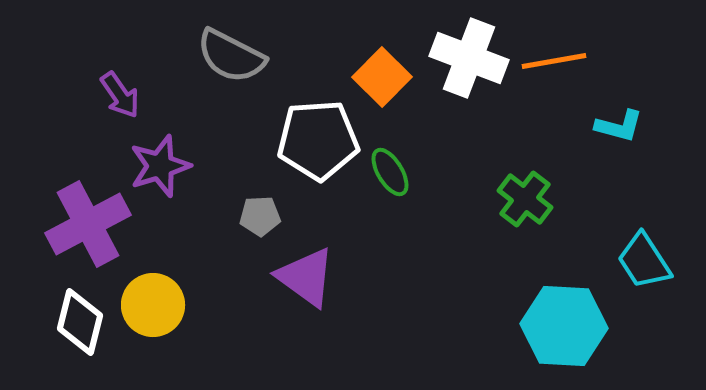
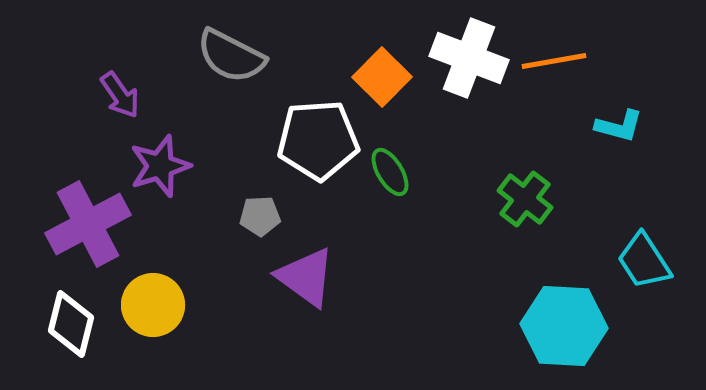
white diamond: moved 9 px left, 2 px down
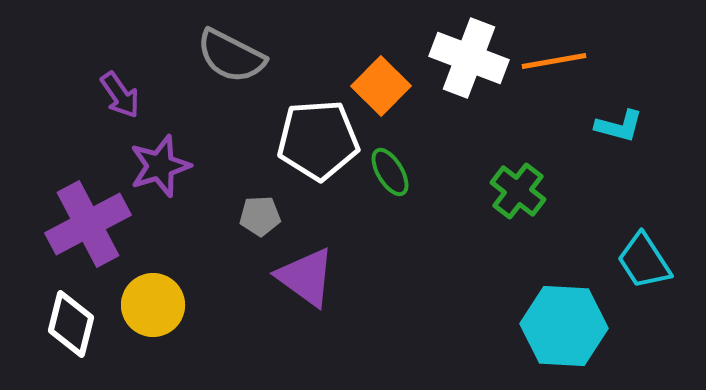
orange square: moved 1 px left, 9 px down
green cross: moved 7 px left, 8 px up
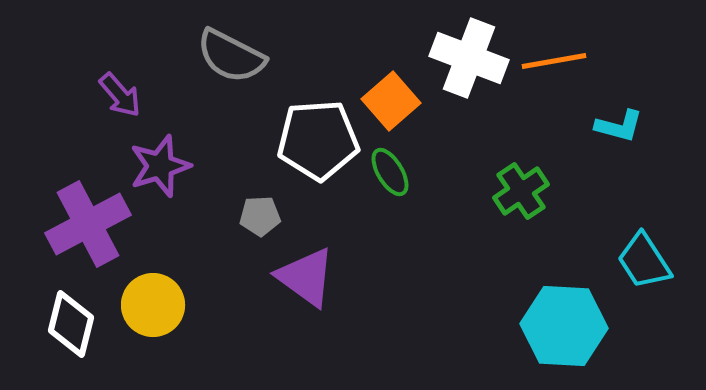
orange square: moved 10 px right, 15 px down; rotated 4 degrees clockwise
purple arrow: rotated 6 degrees counterclockwise
green cross: moved 3 px right; rotated 18 degrees clockwise
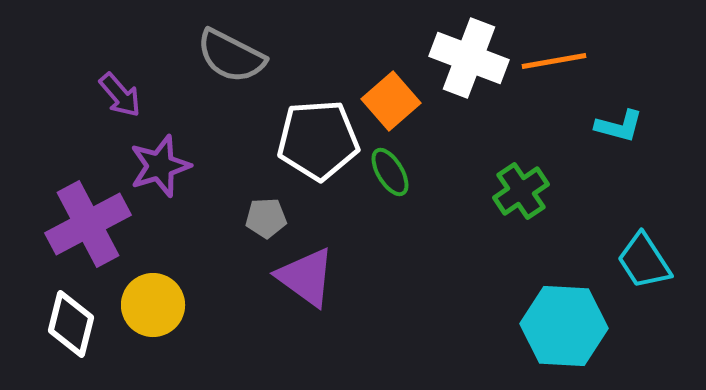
gray pentagon: moved 6 px right, 2 px down
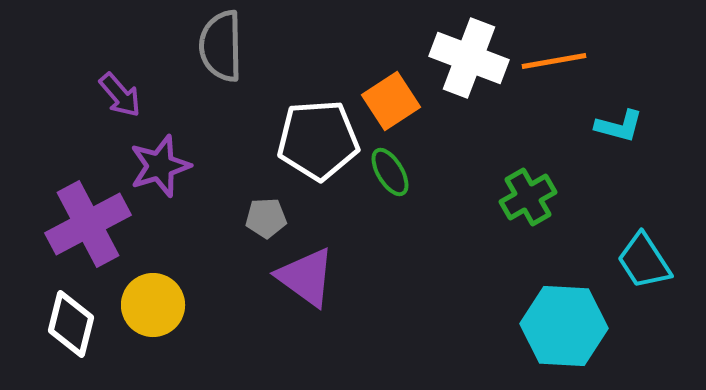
gray semicircle: moved 10 px left, 10 px up; rotated 62 degrees clockwise
orange square: rotated 8 degrees clockwise
green cross: moved 7 px right, 6 px down; rotated 4 degrees clockwise
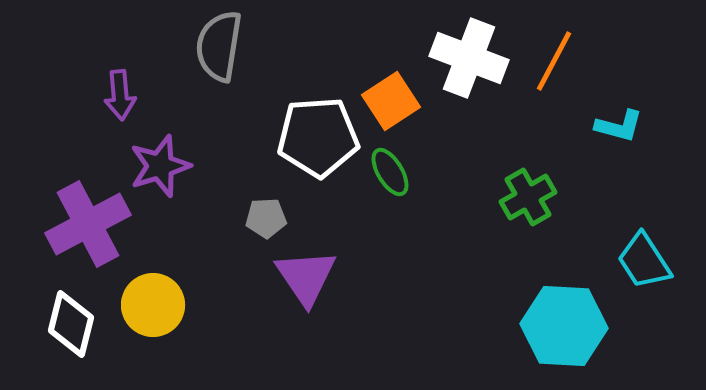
gray semicircle: moved 2 px left; rotated 10 degrees clockwise
orange line: rotated 52 degrees counterclockwise
purple arrow: rotated 36 degrees clockwise
white pentagon: moved 3 px up
purple triangle: rotated 20 degrees clockwise
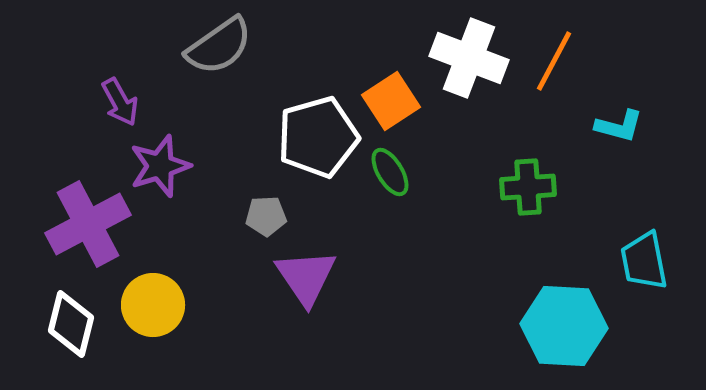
gray semicircle: rotated 134 degrees counterclockwise
purple arrow: moved 7 px down; rotated 24 degrees counterclockwise
white pentagon: rotated 12 degrees counterclockwise
green cross: moved 10 px up; rotated 26 degrees clockwise
gray pentagon: moved 2 px up
cyan trapezoid: rotated 22 degrees clockwise
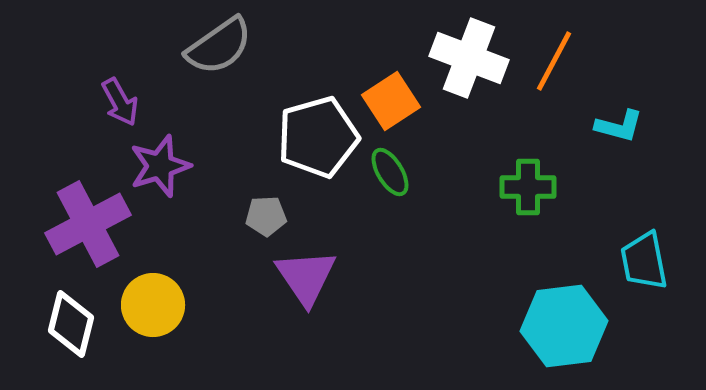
green cross: rotated 4 degrees clockwise
cyan hexagon: rotated 10 degrees counterclockwise
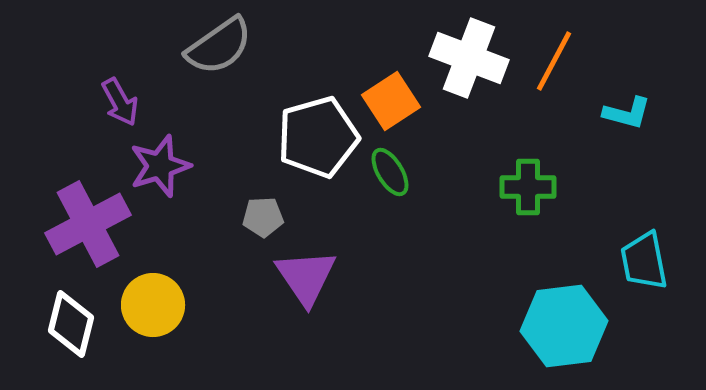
cyan L-shape: moved 8 px right, 13 px up
gray pentagon: moved 3 px left, 1 px down
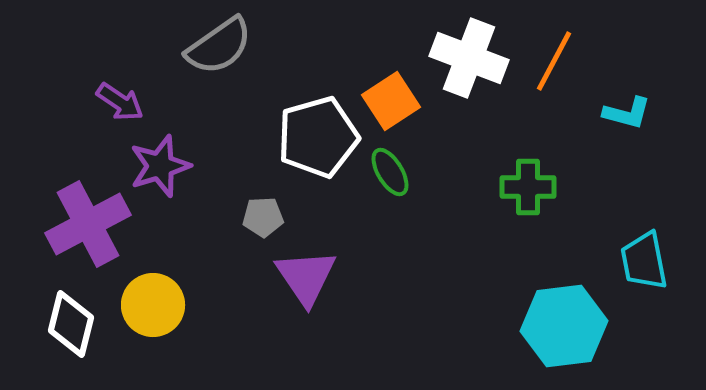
purple arrow: rotated 27 degrees counterclockwise
